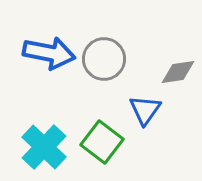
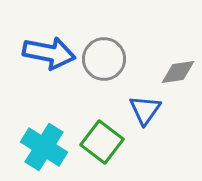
cyan cross: rotated 12 degrees counterclockwise
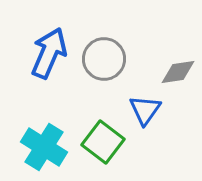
blue arrow: rotated 78 degrees counterclockwise
green square: moved 1 px right
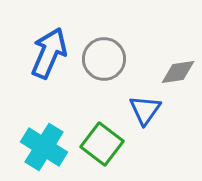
green square: moved 1 px left, 2 px down
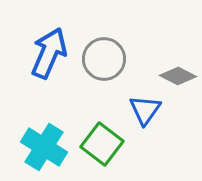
gray diamond: moved 4 px down; rotated 36 degrees clockwise
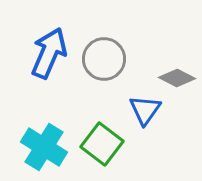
gray diamond: moved 1 px left, 2 px down
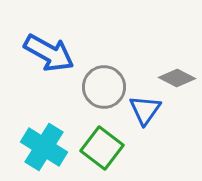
blue arrow: rotated 96 degrees clockwise
gray circle: moved 28 px down
green square: moved 4 px down
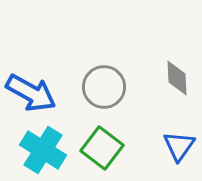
blue arrow: moved 18 px left, 40 px down
gray diamond: rotated 60 degrees clockwise
blue triangle: moved 34 px right, 36 px down
cyan cross: moved 1 px left, 3 px down
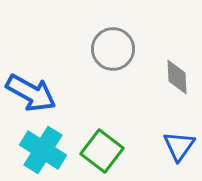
gray diamond: moved 1 px up
gray circle: moved 9 px right, 38 px up
green square: moved 3 px down
